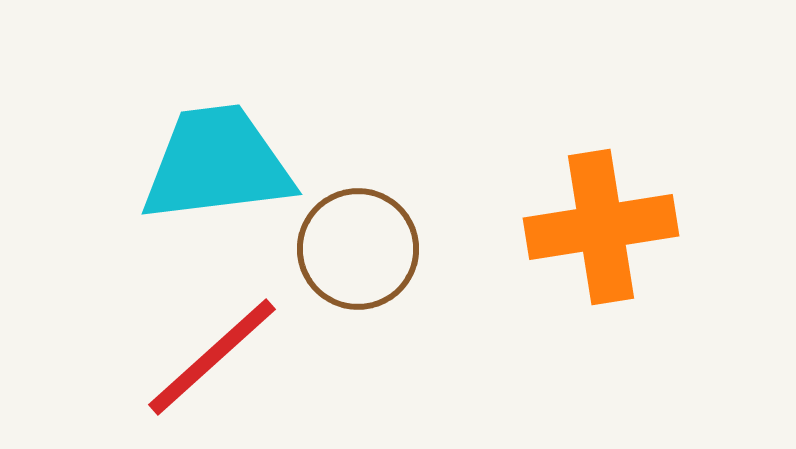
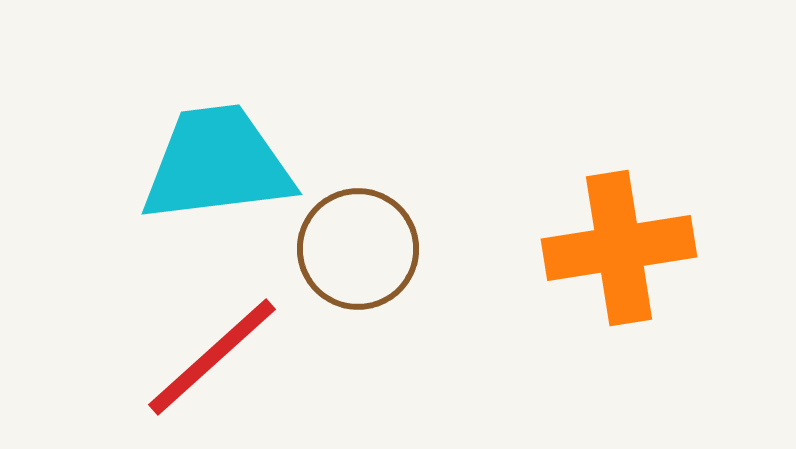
orange cross: moved 18 px right, 21 px down
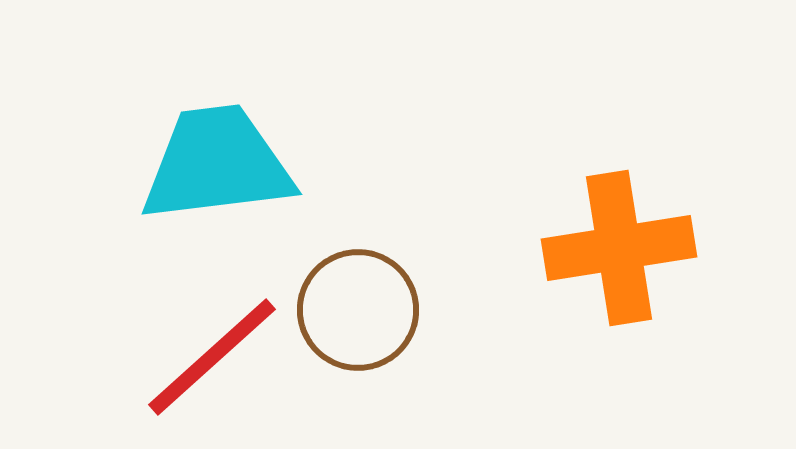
brown circle: moved 61 px down
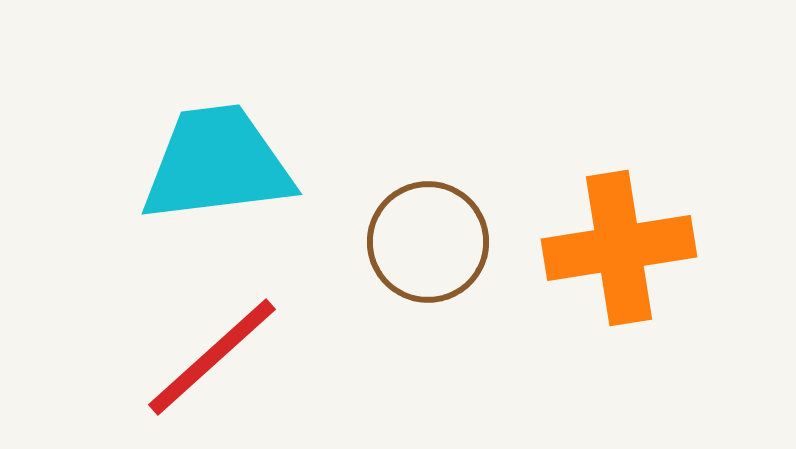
brown circle: moved 70 px right, 68 px up
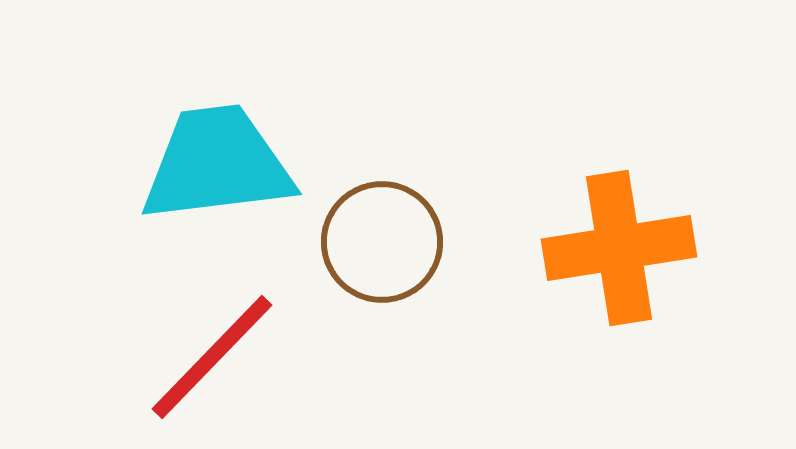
brown circle: moved 46 px left
red line: rotated 4 degrees counterclockwise
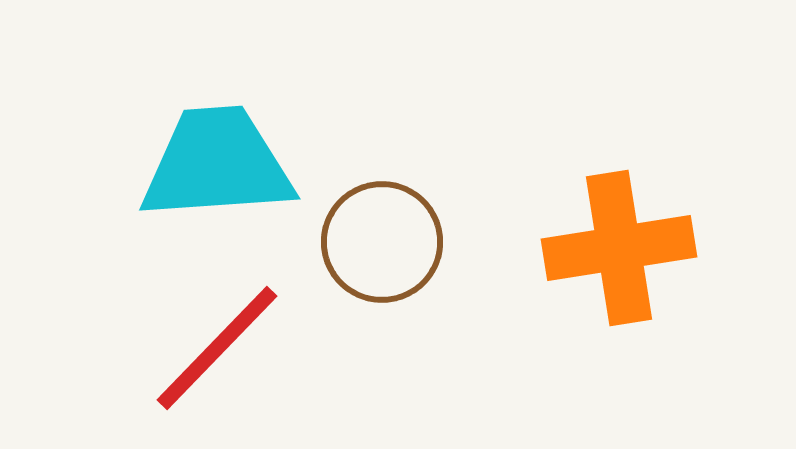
cyan trapezoid: rotated 3 degrees clockwise
red line: moved 5 px right, 9 px up
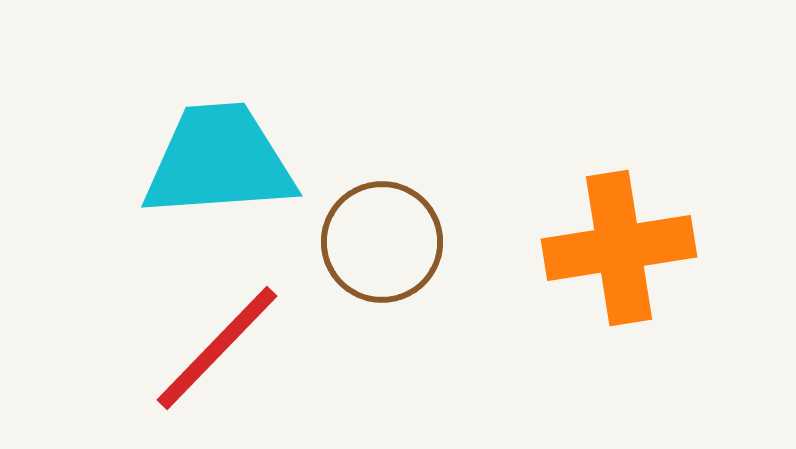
cyan trapezoid: moved 2 px right, 3 px up
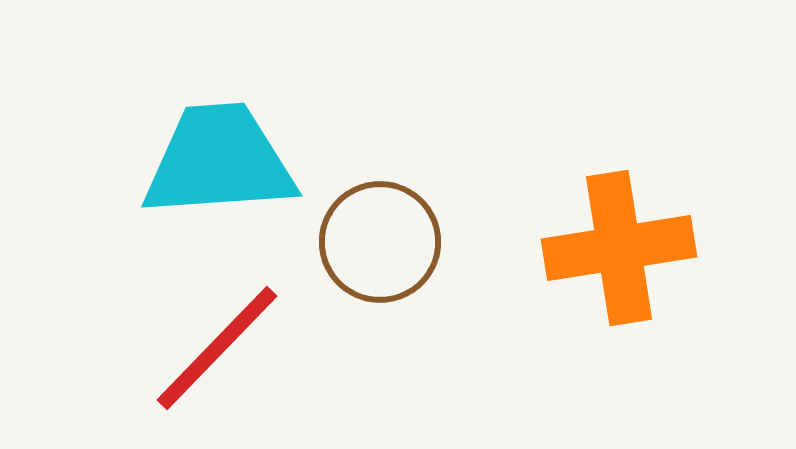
brown circle: moved 2 px left
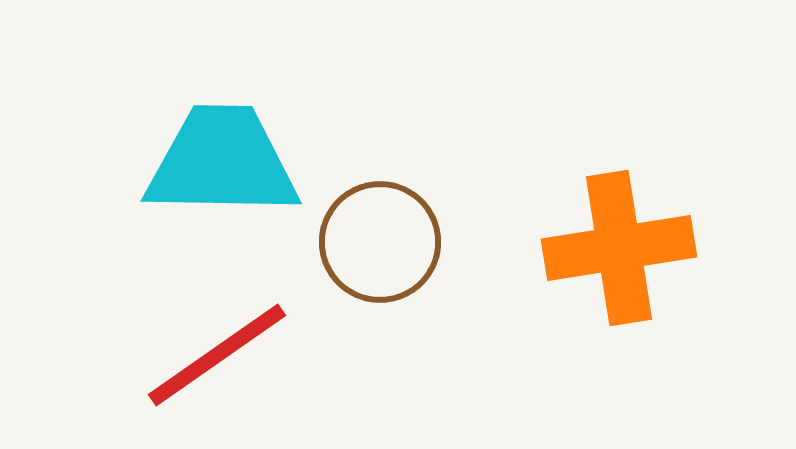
cyan trapezoid: moved 3 px right, 1 px down; rotated 5 degrees clockwise
red line: moved 7 px down; rotated 11 degrees clockwise
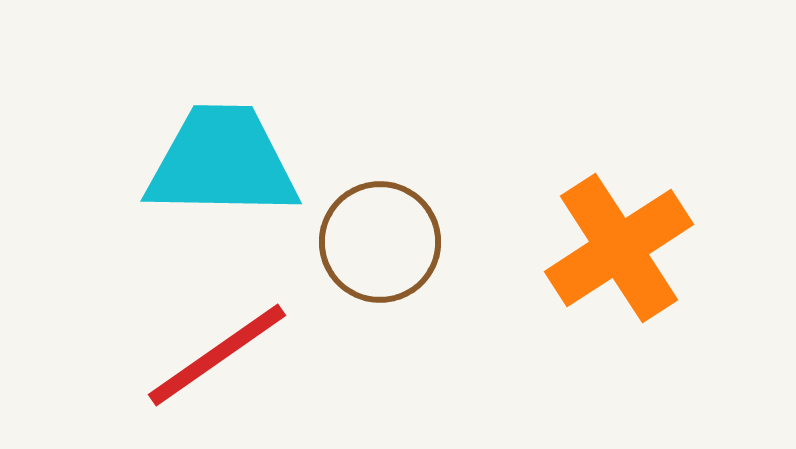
orange cross: rotated 24 degrees counterclockwise
